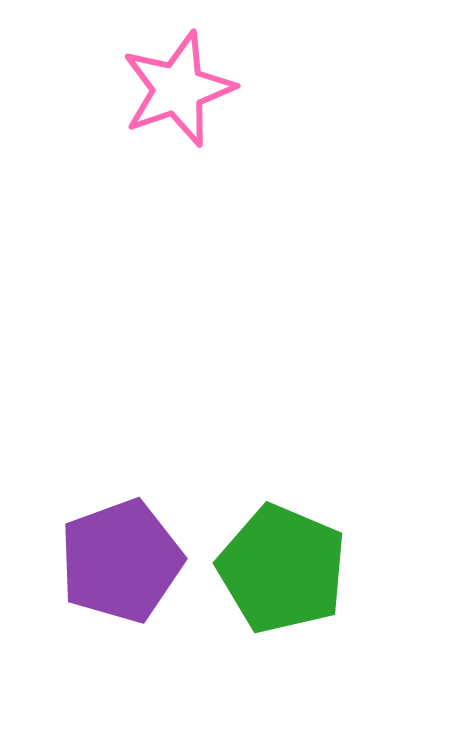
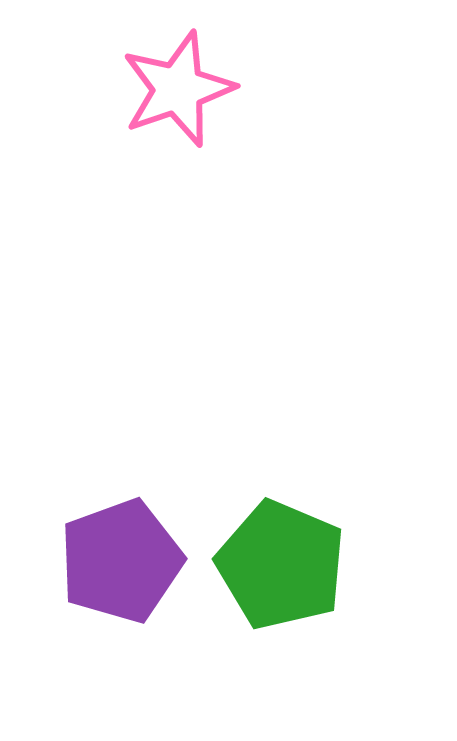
green pentagon: moved 1 px left, 4 px up
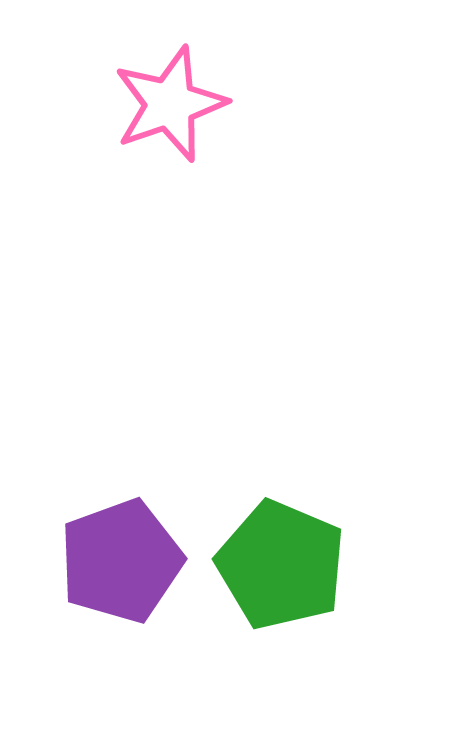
pink star: moved 8 px left, 15 px down
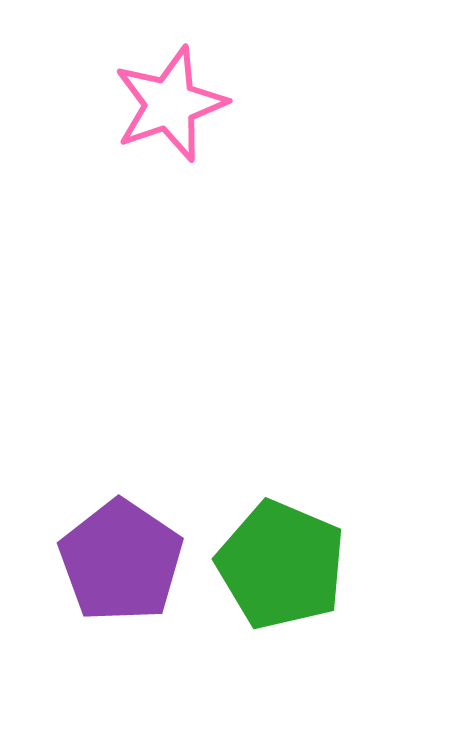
purple pentagon: rotated 18 degrees counterclockwise
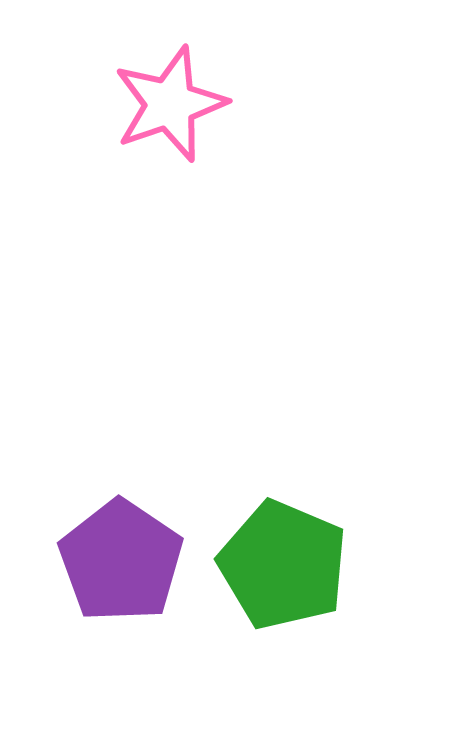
green pentagon: moved 2 px right
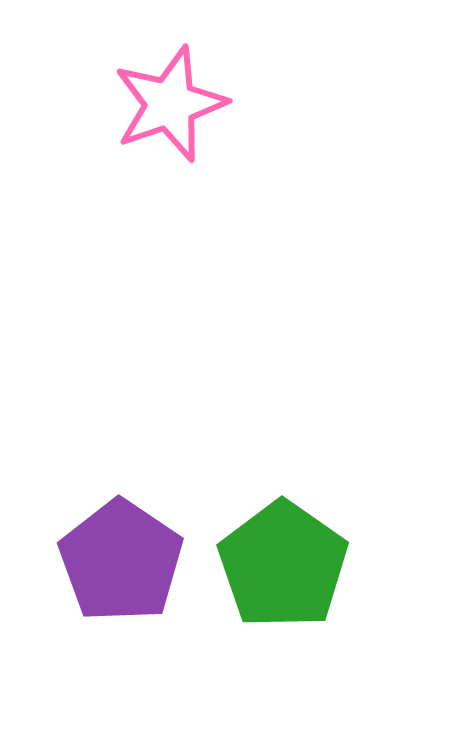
green pentagon: rotated 12 degrees clockwise
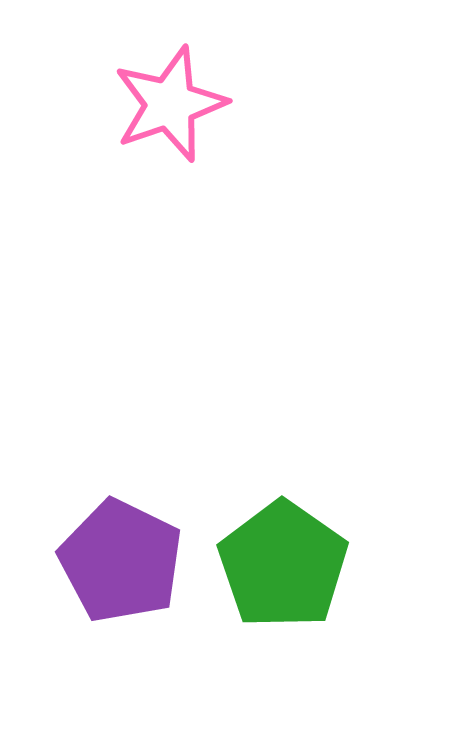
purple pentagon: rotated 8 degrees counterclockwise
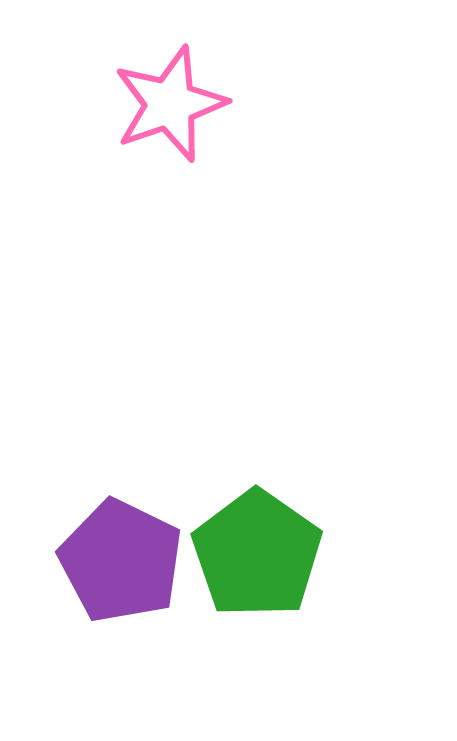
green pentagon: moved 26 px left, 11 px up
